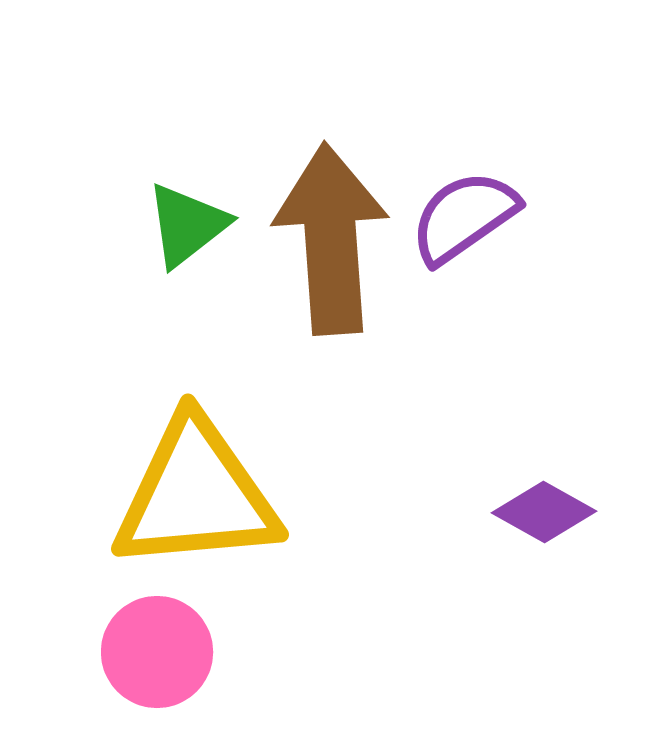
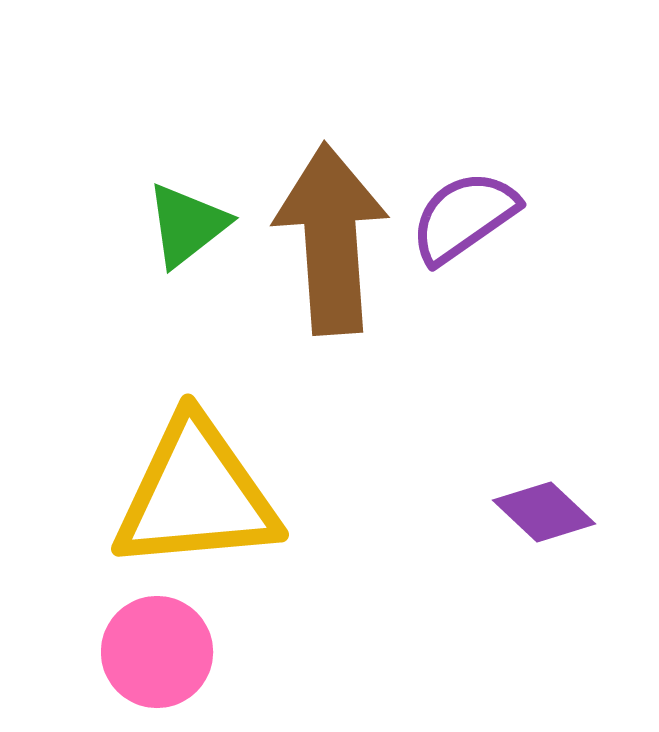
purple diamond: rotated 14 degrees clockwise
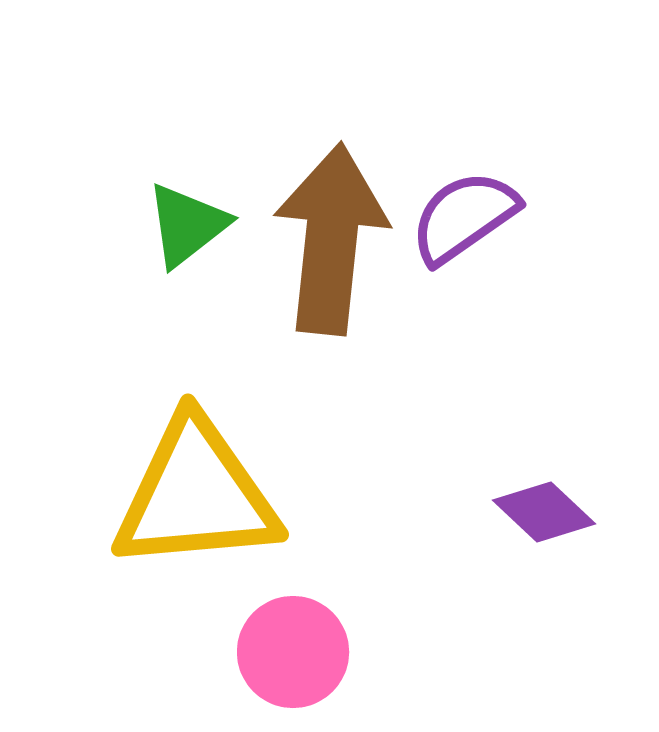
brown arrow: rotated 10 degrees clockwise
pink circle: moved 136 px right
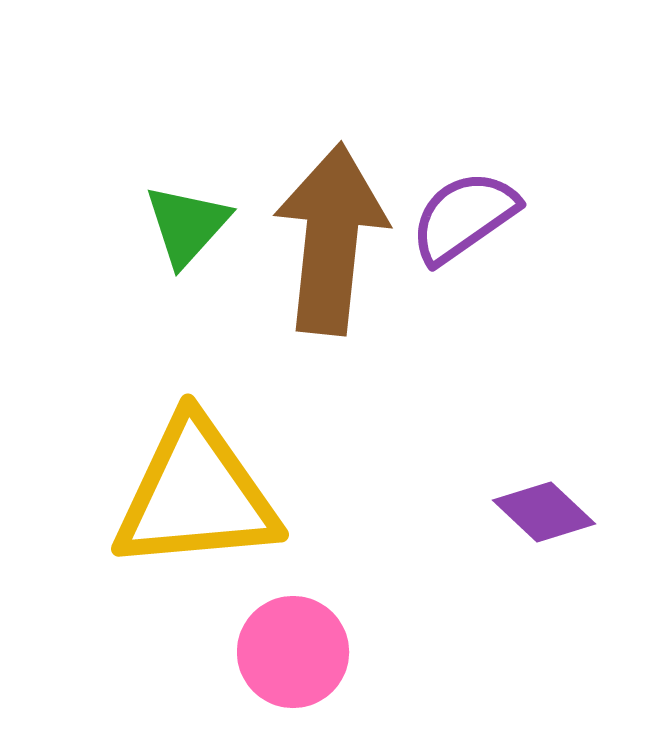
green triangle: rotated 10 degrees counterclockwise
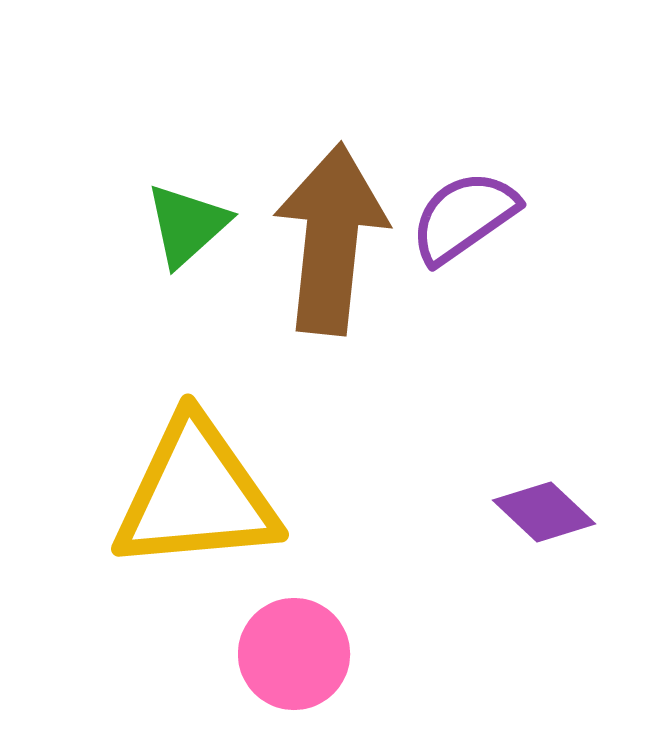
green triangle: rotated 6 degrees clockwise
pink circle: moved 1 px right, 2 px down
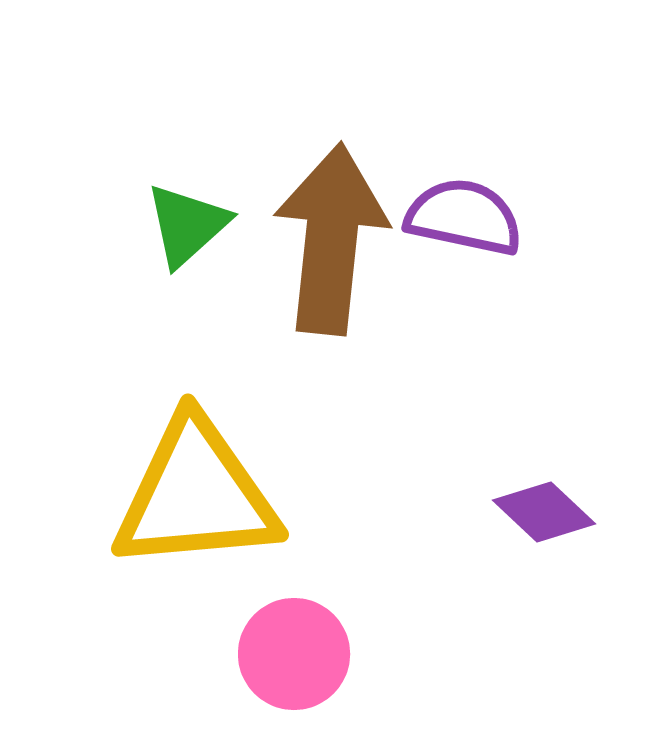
purple semicircle: rotated 47 degrees clockwise
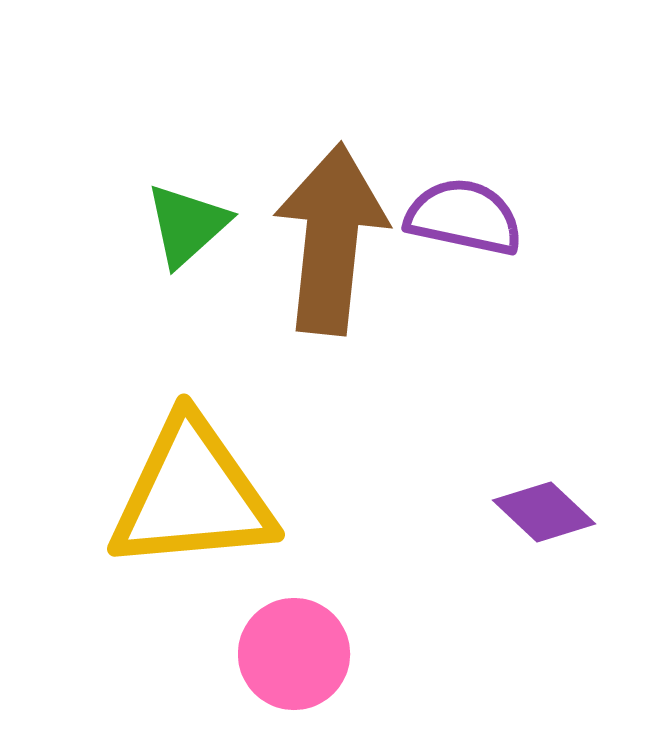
yellow triangle: moved 4 px left
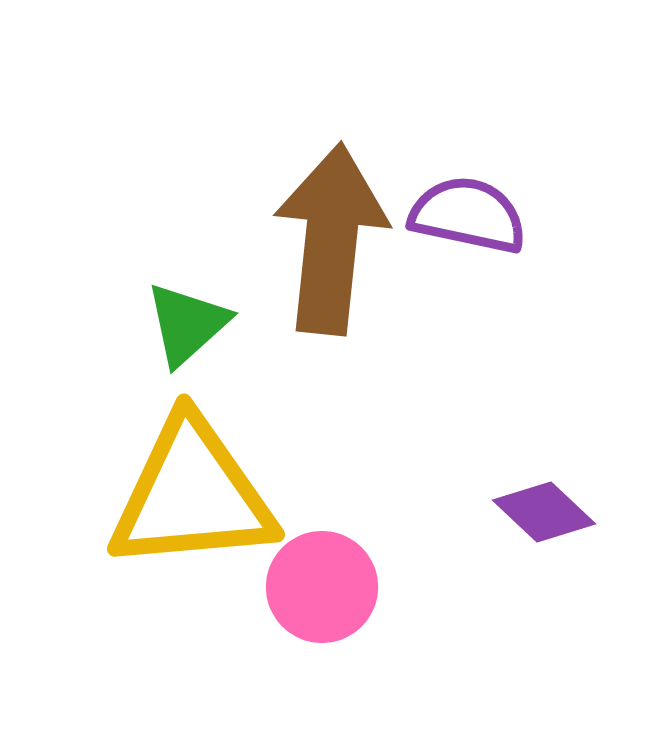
purple semicircle: moved 4 px right, 2 px up
green triangle: moved 99 px down
pink circle: moved 28 px right, 67 px up
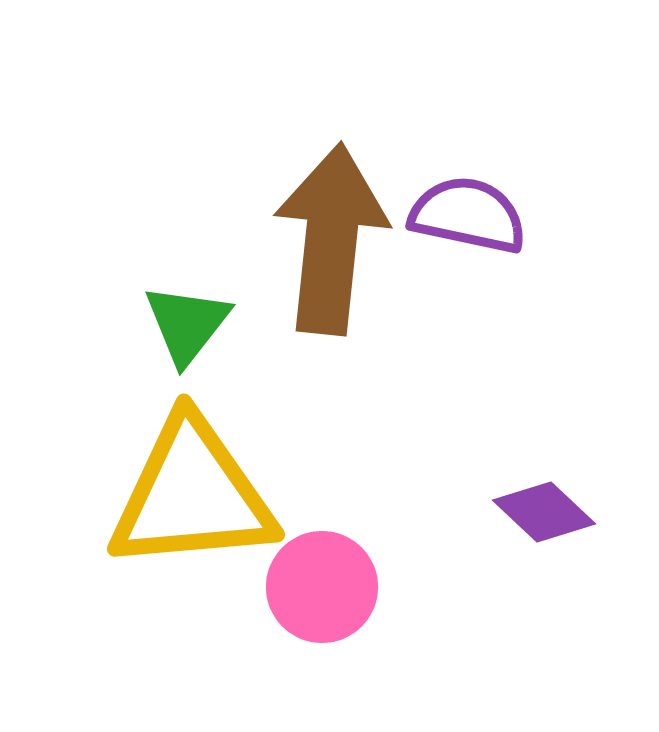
green triangle: rotated 10 degrees counterclockwise
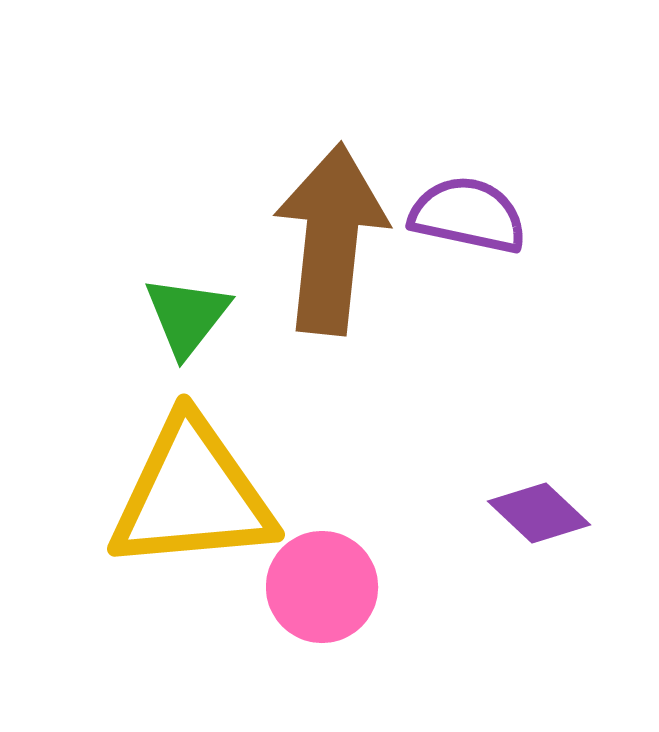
green triangle: moved 8 px up
purple diamond: moved 5 px left, 1 px down
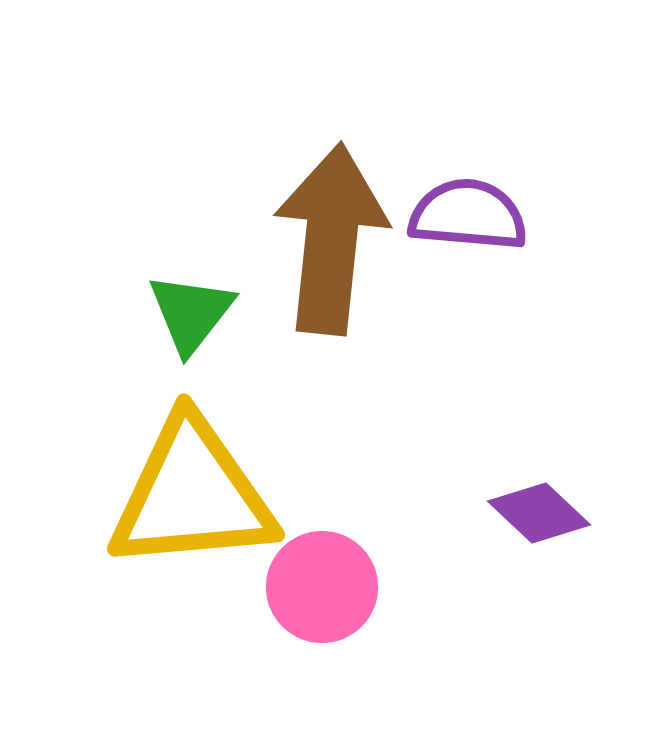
purple semicircle: rotated 7 degrees counterclockwise
green triangle: moved 4 px right, 3 px up
